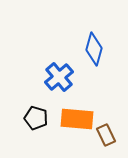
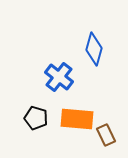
blue cross: rotated 12 degrees counterclockwise
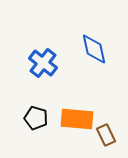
blue diamond: rotated 28 degrees counterclockwise
blue cross: moved 16 px left, 14 px up
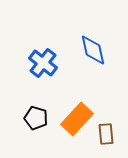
blue diamond: moved 1 px left, 1 px down
orange rectangle: rotated 52 degrees counterclockwise
brown rectangle: moved 1 px up; rotated 20 degrees clockwise
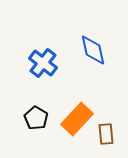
black pentagon: rotated 15 degrees clockwise
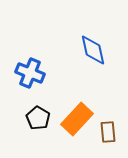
blue cross: moved 13 px left, 10 px down; rotated 16 degrees counterclockwise
black pentagon: moved 2 px right
brown rectangle: moved 2 px right, 2 px up
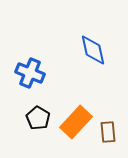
orange rectangle: moved 1 px left, 3 px down
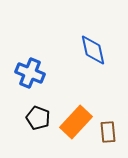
black pentagon: rotated 10 degrees counterclockwise
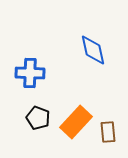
blue cross: rotated 20 degrees counterclockwise
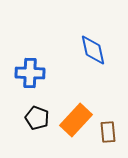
black pentagon: moved 1 px left
orange rectangle: moved 2 px up
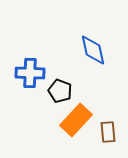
black pentagon: moved 23 px right, 27 px up
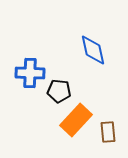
black pentagon: moved 1 px left; rotated 15 degrees counterclockwise
